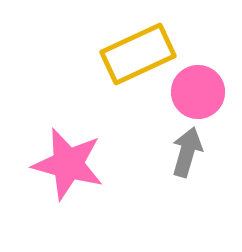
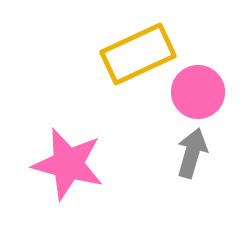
gray arrow: moved 5 px right, 1 px down
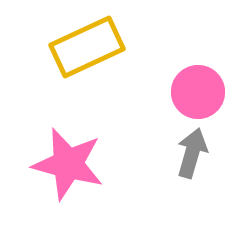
yellow rectangle: moved 51 px left, 7 px up
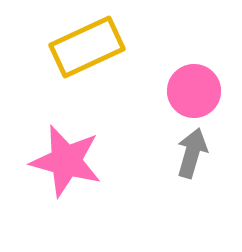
pink circle: moved 4 px left, 1 px up
pink star: moved 2 px left, 3 px up
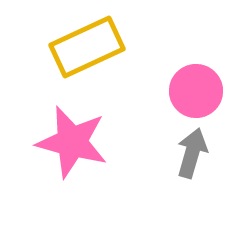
pink circle: moved 2 px right
pink star: moved 6 px right, 19 px up
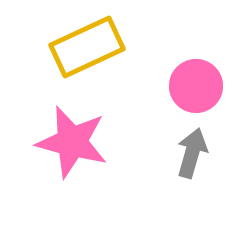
pink circle: moved 5 px up
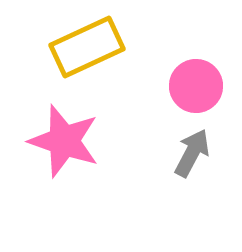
pink star: moved 8 px left, 1 px up; rotated 4 degrees clockwise
gray arrow: rotated 12 degrees clockwise
